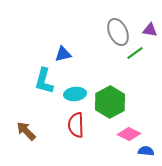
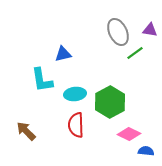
cyan L-shape: moved 2 px left, 1 px up; rotated 24 degrees counterclockwise
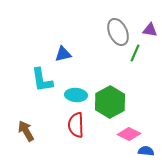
green line: rotated 30 degrees counterclockwise
cyan ellipse: moved 1 px right, 1 px down; rotated 10 degrees clockwise
brown arrow: rotated 15 degrees clockwise
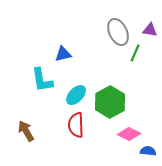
cyan ellipse: rotated 50 degrees counterclockwise
blue semicircle: moved 2 px right
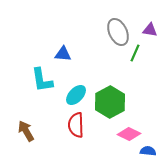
blue triangle: rotated 18 degrees clockwise
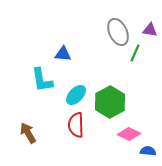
brown arrow: moved 2 px right, 2 px down
